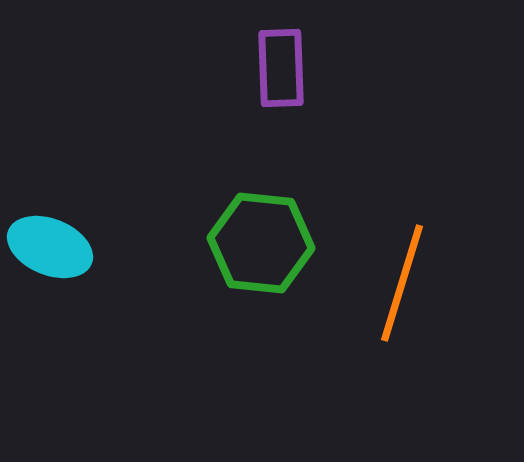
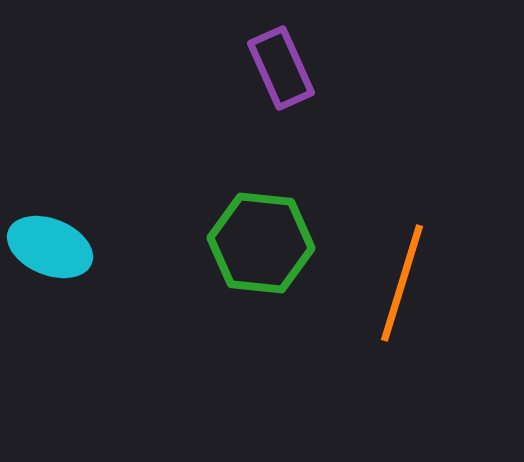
purple rectangle: rotated 22 degrees counterclockwise
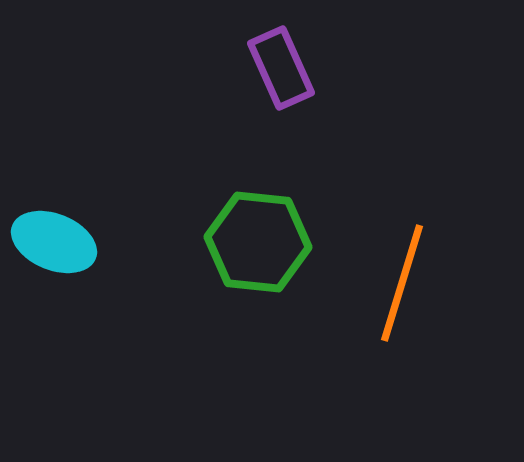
green hexagon: moved 3 px left, 1 px up
cyan ellipse: moved 4 px right, 5 px up
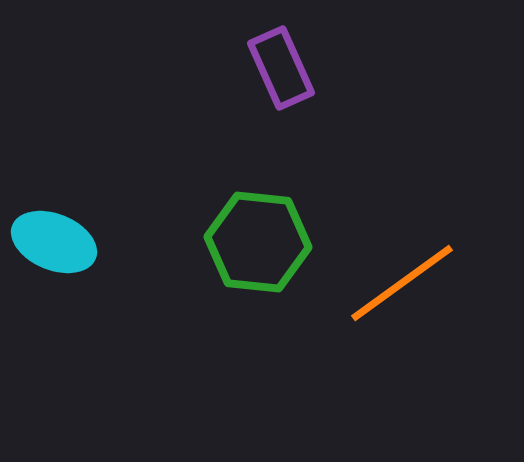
orange line: rotated 37 degrees clockwise
